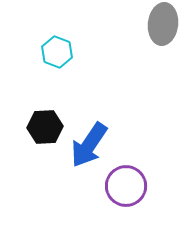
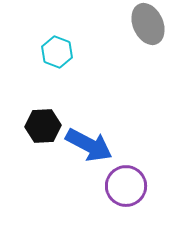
gray ellipse: moved 15 px left; rotated 30 degrees counterclockwise
black hexagon: moved 2 px left, 1 px up
blue arrow: rotated 96 degrees counterclockwise
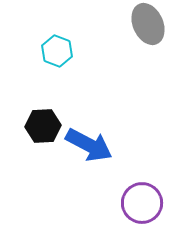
cyan hexagon: moved 1 px up
purple circle: moved 16 px right, 17 px down
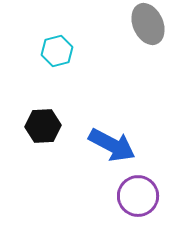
cyan hexagon: rotated 24 degrees clockwise
blue arrow: moved 23 px right
purple circle: moved 4 px left, 7 px up
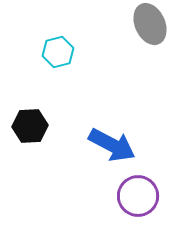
gray ellipse: moved 2 px right
cyan hexagon: moved 1 px right, 1 px down
black hexagon: moved 13 px left
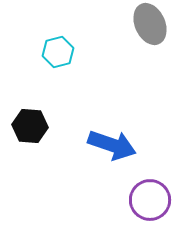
black hexagon: rotated 8 degrees clockwise
blue arrow: rotated 9 degrees counterclockwise
purple circle: moved 12 px right, 4 px down
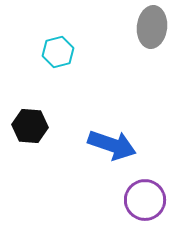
gray ellipse: moved 2 px right, 3 px down; rotated 30 degrees clockwise
purple circle: moved 5 px left
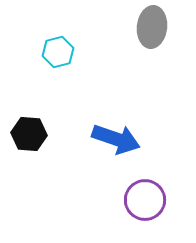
black hexagon: moved 1 px left, 8 px down
blue arrow: moved 4 px right, 6 px up
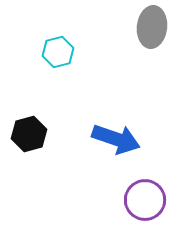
black hexagon: rotated 20 degrees counterclockwise
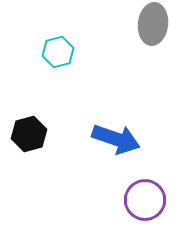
gray ellipse: moved 1 px right, 3 px up
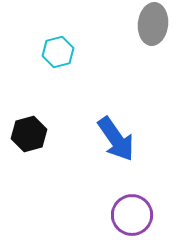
blue arrow: rotated 36 degrees clockwise
purple circle: moved 13 px left, 15 px down
